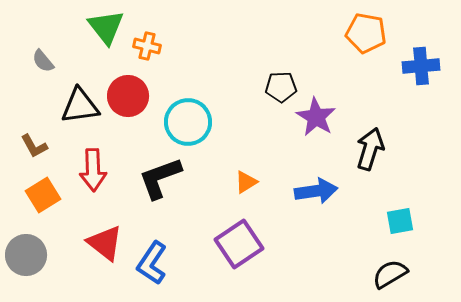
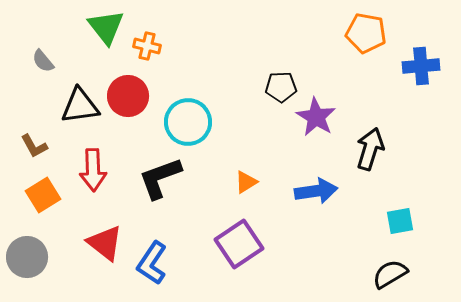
gray circle: moved 1 px right, 2 px down
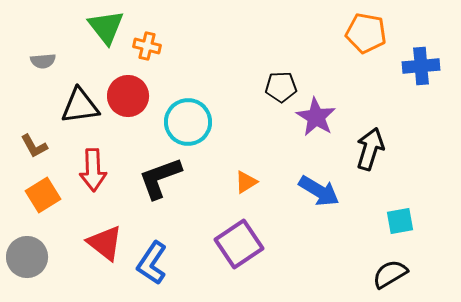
gray semicircle: rotated 55 degrees counterclockwise
blue arrow: moved 3 px right; rotated 39 degrees clockwise
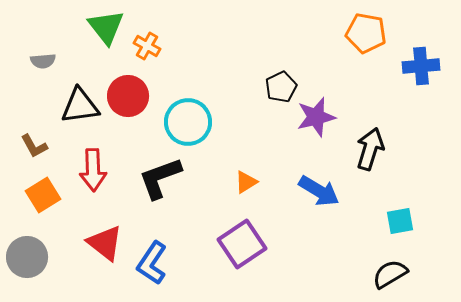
orange cross: rotated 16 degrees clockwise
black pentagon: rotated 24 degrees counterclockwise
purple star: rotated 27 degrees clockwise
purple square: moved 3 px right
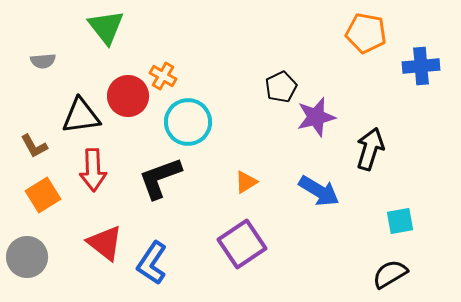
orange cross: moved 16 px right, 30 px down
black triangle: moved 1 px right, 10 px down
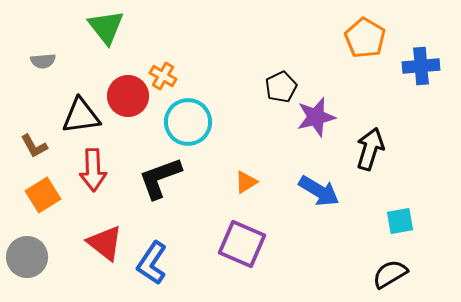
orange pentagon: moved 1 px left, 5 px down; rotated 21 degrees clockwise
purple square: rotated 33 degrees counterclockwise
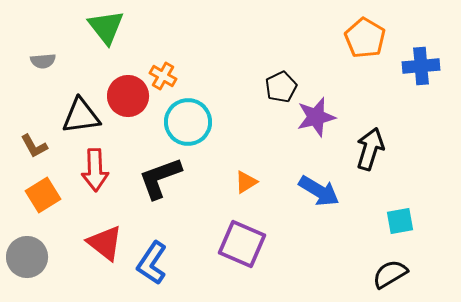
red arrow: moved 2 px right
